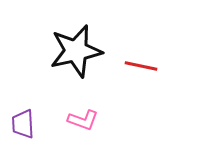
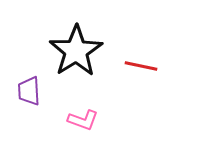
black star: rotated 20 degrees counterclockwise
purple trapezoid: moved 6 px right, 33 px up
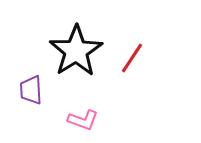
red line: moved 9 px left, 8 px up; rotated 68 degrees counterclockwise
purple trapezoid: moved 2 px right, 1 px up
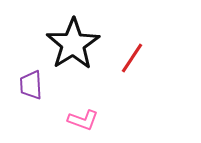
black star: moved 3 px left, 7 px up
purple trapezoid: moved 5 px up
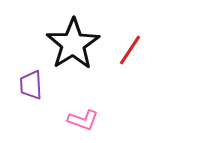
red line: moved 2 px left, 8 px up
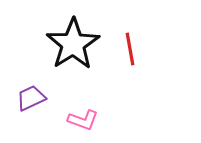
red line: moved 1 px up; rotated 44 degrees counterclockwise
purple trapezoid: moved 13 px down; rotated 68 degrees clockwise
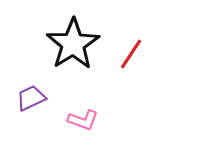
red line: moved 1 px right, 5 px down; rotated 44 degrees clockwise
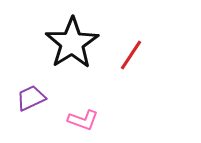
black star: moved 1 px left, 1 px up
red line: moved 1 px down
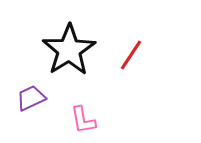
black star: moved 3 px left, 7 px down
pink L-shape: rotated 60 degrees clockwise
